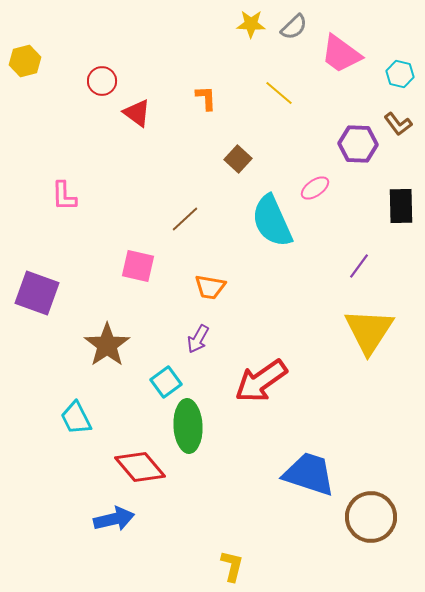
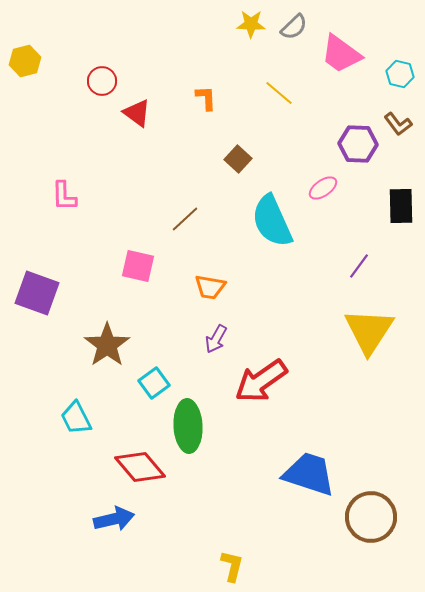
pink ellipse: moved 8 px right
purple arrow: moved 18 px right
cyan square: moved 12 px left, 1 px down
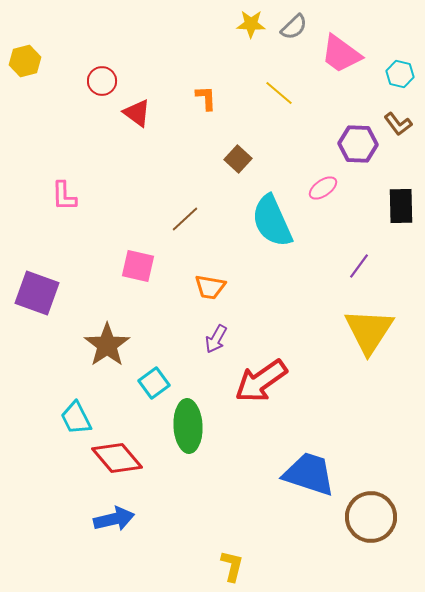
red diamond: moved 23 px left, 9 px up
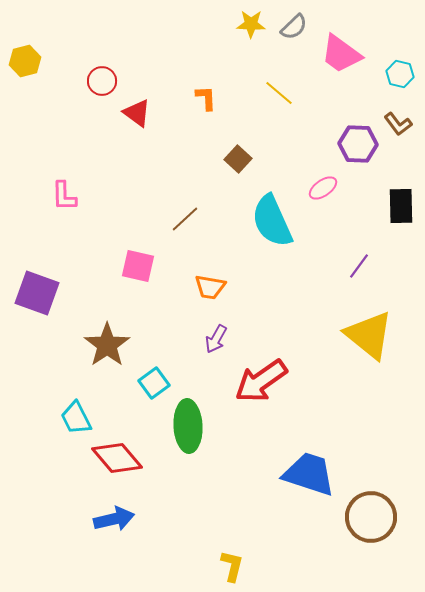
yellow triangle: moved 4 px down; rotated 24 degrees counterclockwise
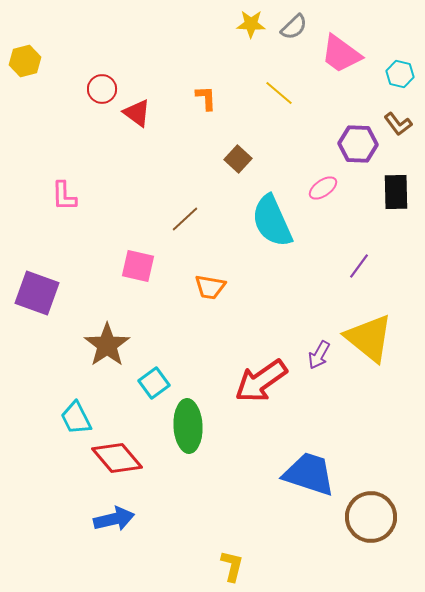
red circle: moved 8 px down
black rectangle: moved 5 px left, 14 px up
yellow triangle: moved 3 px down
purple arrow: moved 103 px right, 16 px down
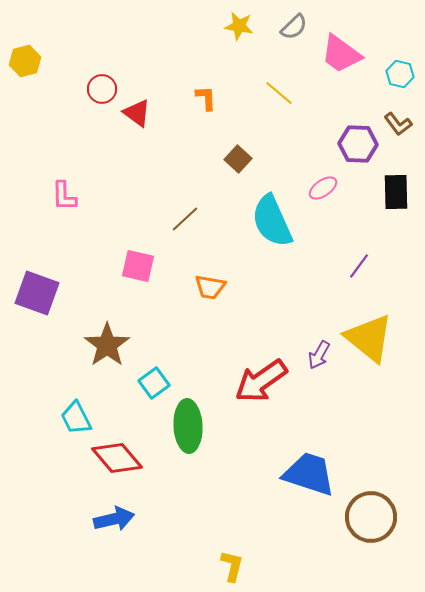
yellow star: moved 12 px left, 2 px down; rotated 8 degrees clockwise
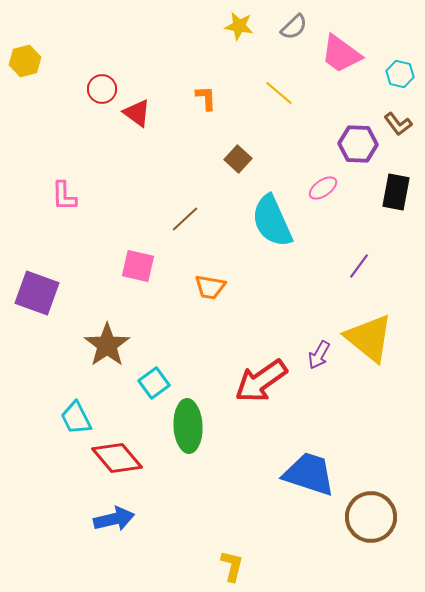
black rectangle: rotated 12 degrees clockwise
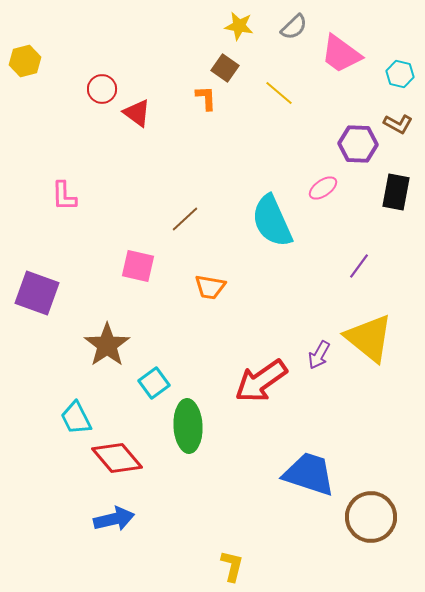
brown L-shape: rotated 24 degrees counterclockwise
brown square: moved 13 px left, 91 px up; rotated 8 degrees counterclockwise
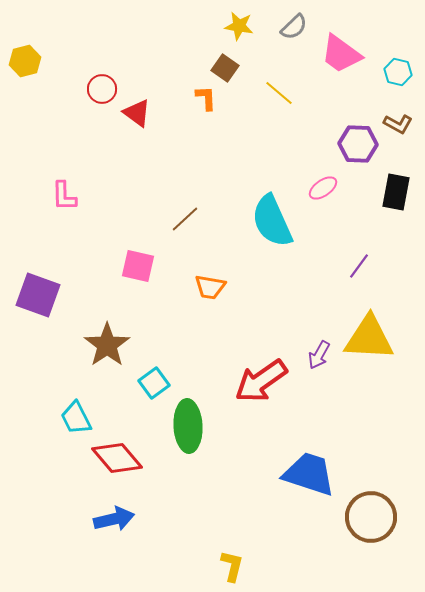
cyan hexagon: moved 2 px left, 2 px up
purple square: moved 1 px right, 2 px down
yellow triangle: rotated 36 degrees counterclockwise
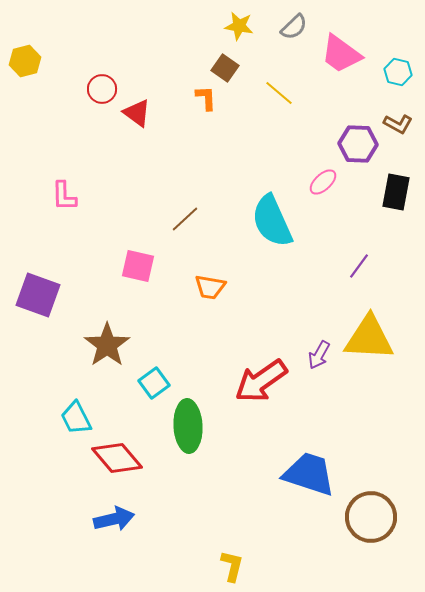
pink ellipse: moved 6 px up; rotated 8 degrees counterclockwise
